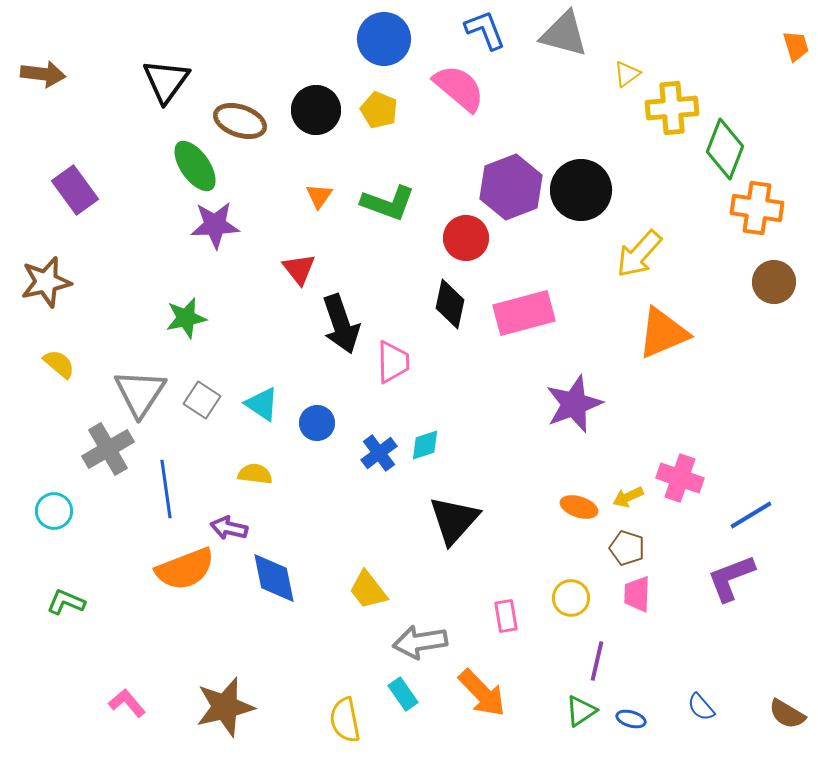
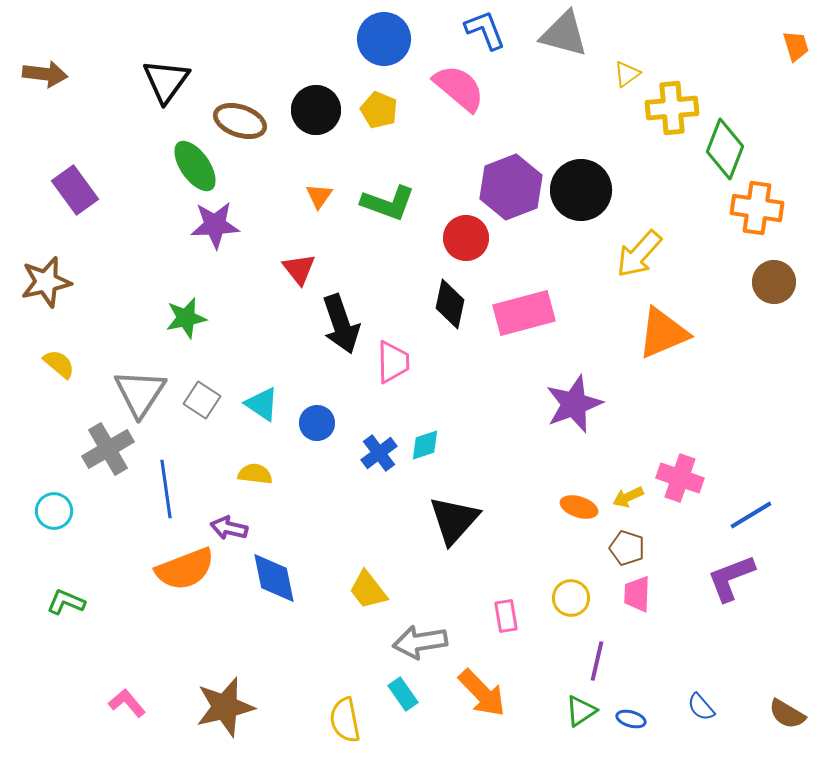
brown arrow at (43, 74): moved 2 px right
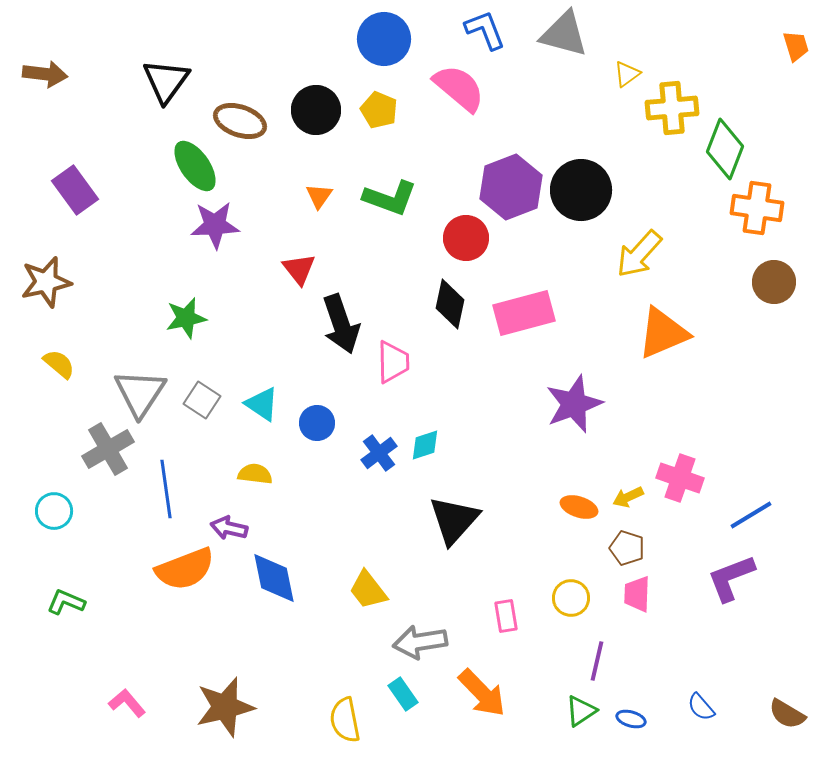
green L-shape at (388, 203): moved 2 px right, 5 px up
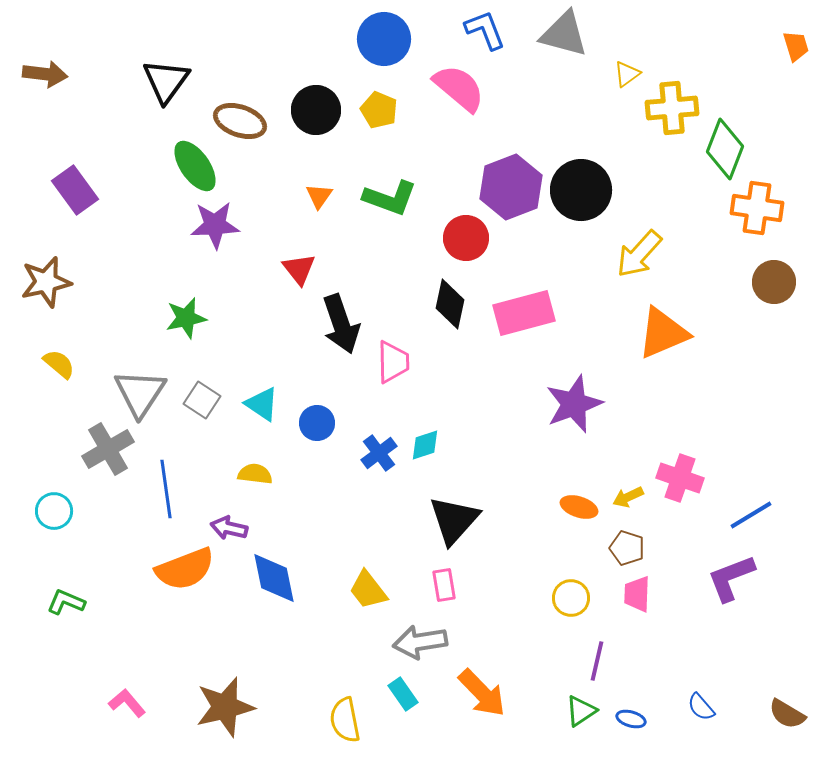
pink rectangle at (506, 616): moved 62 px left, 31 px up
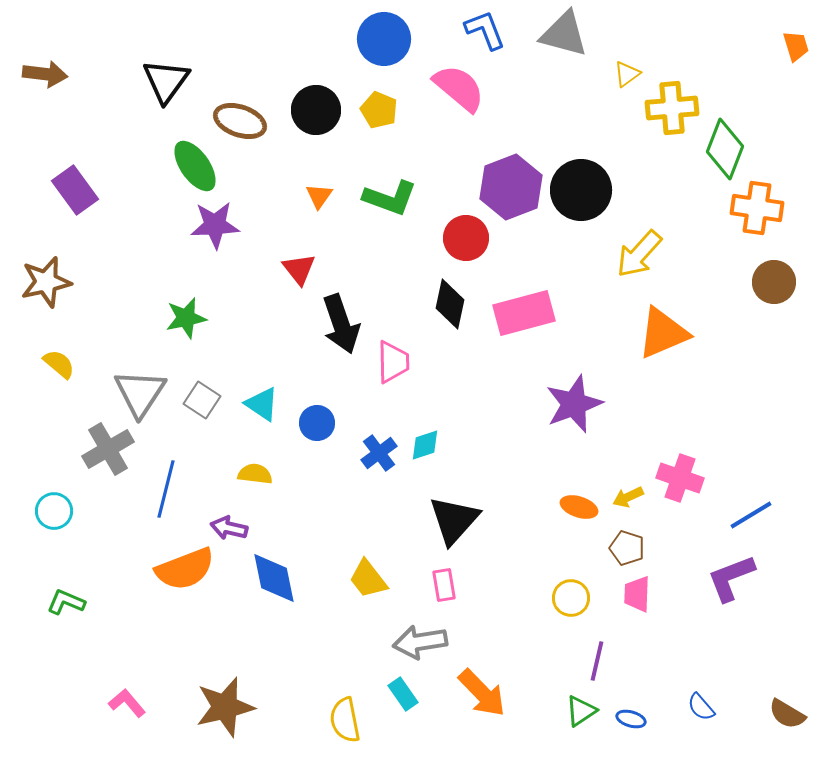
blue line at (166, 489): rotated 22 degrees clockwise
yellow trapezoid at (368, 590): moved 11 px up
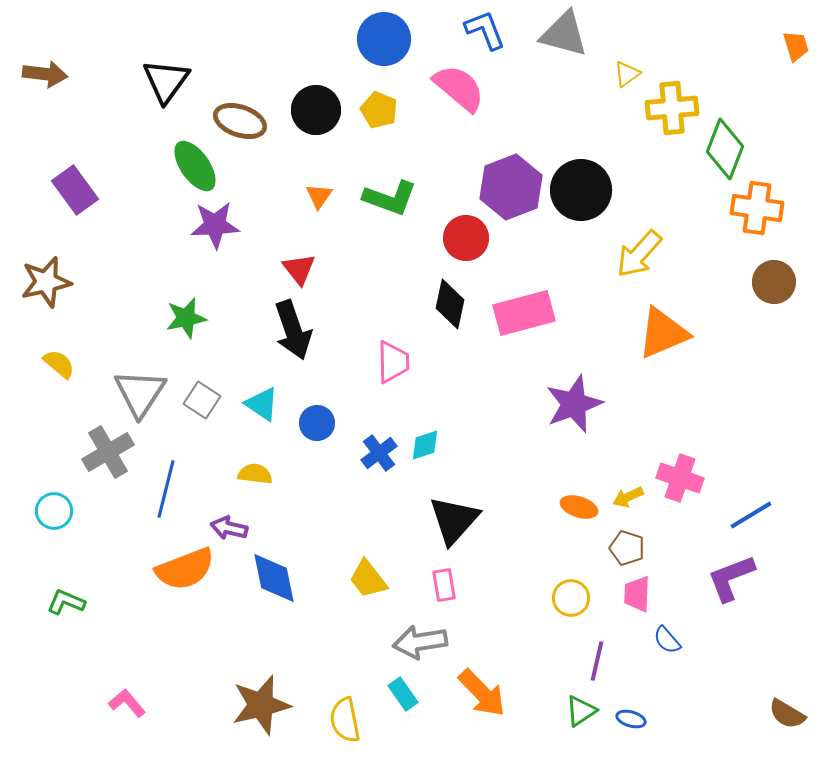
black arrow at (341, 324): moved 48 px left, 6 px down
gray cross at (108, 449): moved 3 px down
brown star at (225, 707): moved 36 px right, 2 px up
blue semicircle at (701, 707): moved 34 px left, 67 px up
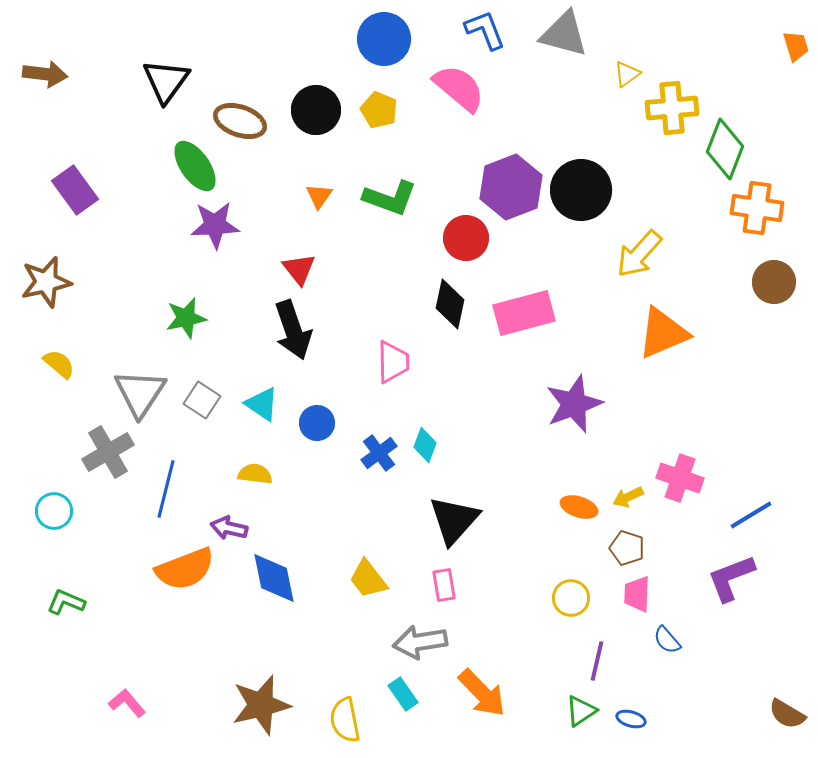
cyan diamond at (425, 445): rotated 52 degrees counterclockwise
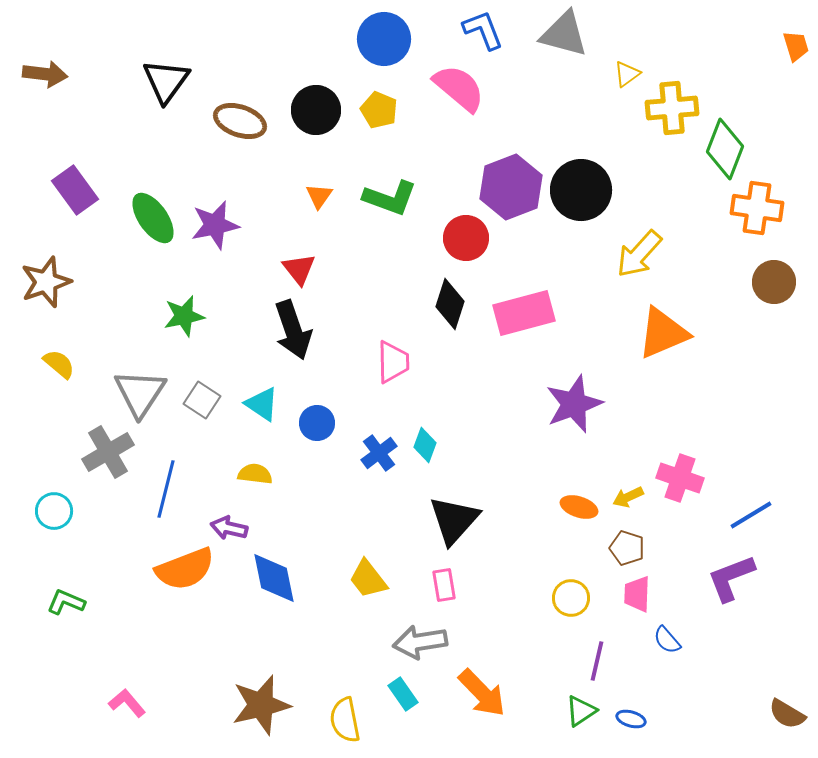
blue L-shape at (485, 30): moved 2 px left
green ellipse at (195, 166): moved 42 px left, 52 px down
purple star at (215, 225): rotated 9 degrees counterclockwise
brown star at (46, 282): rotated 6 degrees counterclockwise
black diamond at (450, 304): rotated 6 degrees clockwise
green star at (186, 318): moved 2 px left, 2 px up
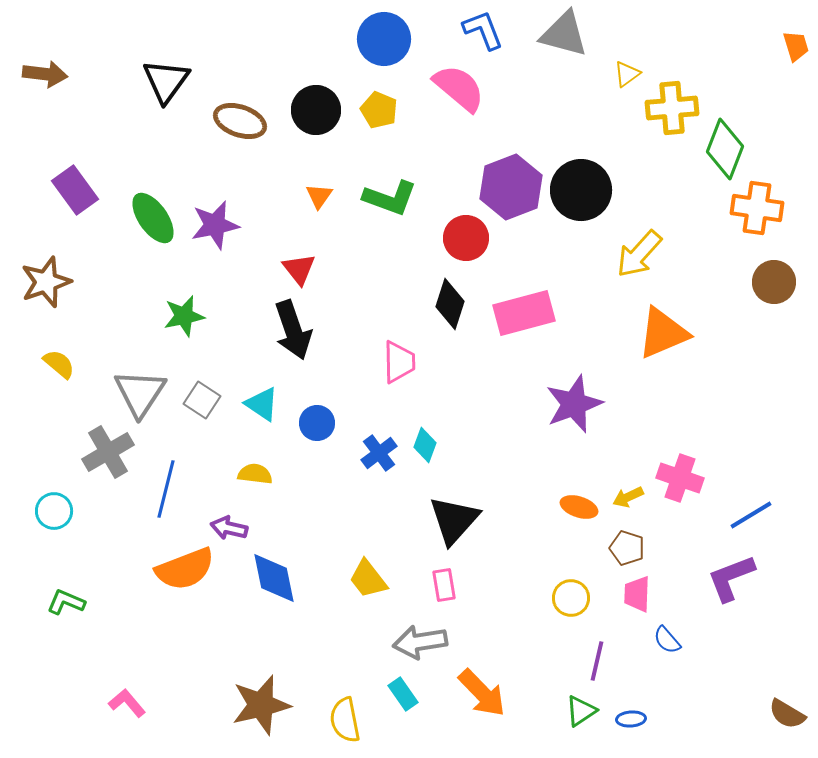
pink trapezoid at (393, 362): moved 6 px right
blue ellipse at (631, 719): rotated 20 degrees counterclockwise
